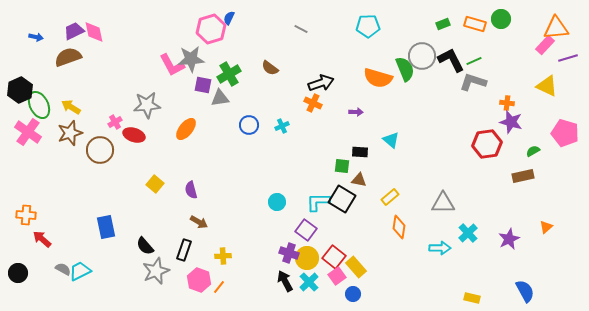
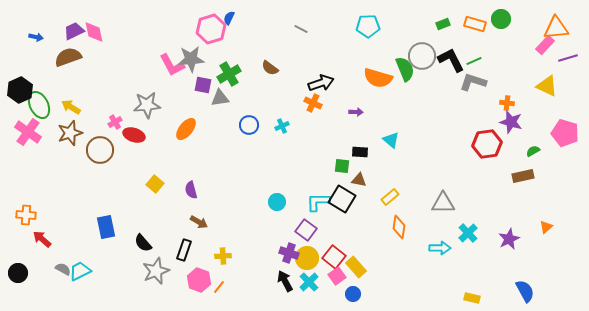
black semicircle at (145, 246): moved 2 px left, 3 px up
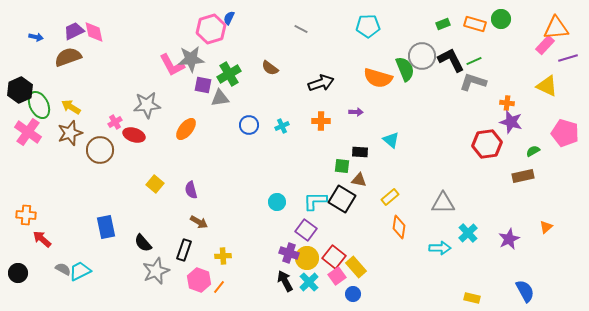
orange cross at (313, 103): moved 8 px right, 18 px down; rotated 24 degrees counterclockwise
cyan L-shape at (318, 202): moved 3 px left, 1 px up
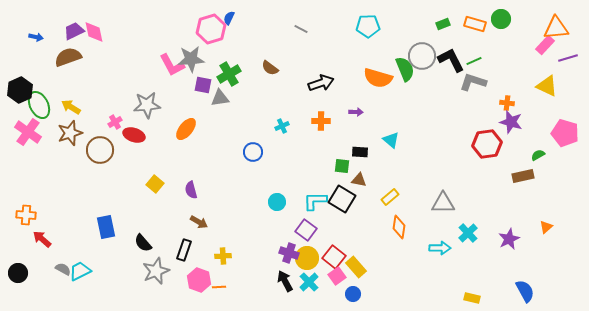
blue circle at (249, 125): moved 4 px right, 27 px down
green semicircle at (533, 151): moved 5 px right, 4 px down
orange line at (219, 287): rotated 48 degrees clockwise
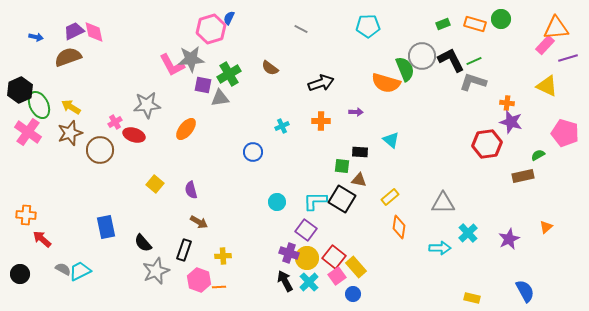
orange semicircle at (378, 78): moved 8 px right, 5 px down
black circle at (18, 273): moved 2 px right, 1 px down
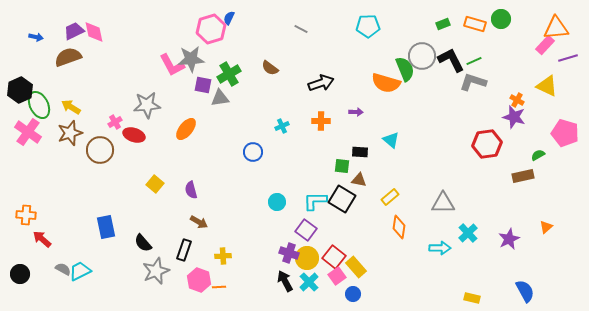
orange cross at (507, 103): moved 10 px right, 3 px up; rotated 24 degrees clockwise
purple star at (511, 122): moved 3 px right, 5 px up
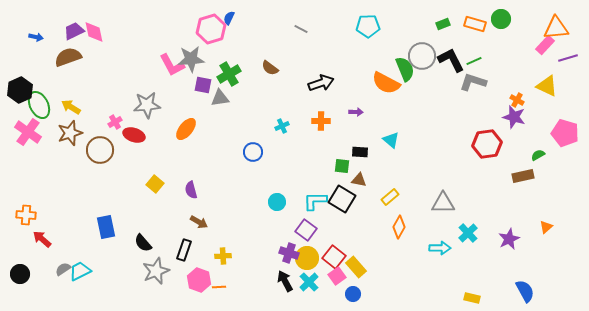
orange semicircle at (386, 83): rotated 12 degrees clockwise
orange diamond at (399, 227): rotated 20 degrees clockwise
gray semicircle at (63, 269): rotated 63 degrees counterclockwise
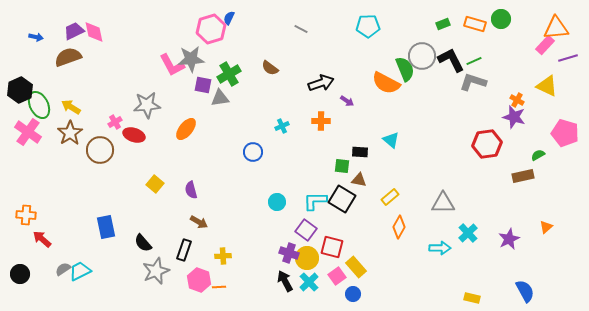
purple arrow at (356, 112): moved 9 px left, 11 px up; rotated 32 degrees clockwise
brown star at (70, 133): rotated 15 degrees counterclockwise
red square at (334, 257): moved 2 px left, 10 px up; rotated 25 degrees counterclockwise
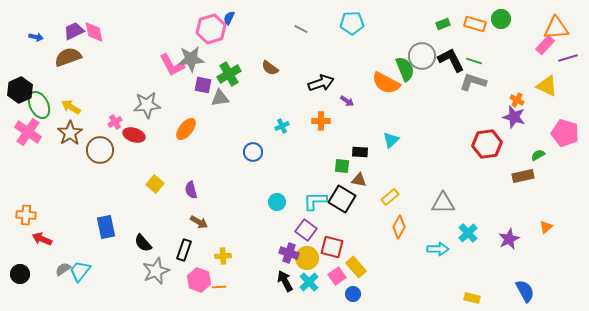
cyan pentagon at (368, 26): moved 16 px left, 3 px up
green line at (474, 61): rotated 42 degrees clockwise
cyan triangle at (391, 140): rotated 36 degrees clockwise
red arrow at (42, 239): rotated 18 degrees counterclockwise
cyan arrow at (440, 248): moved 2 px left, 1 px down
cyan trapezoid at (80, 271): rotated 25 degrees counterclockwise
